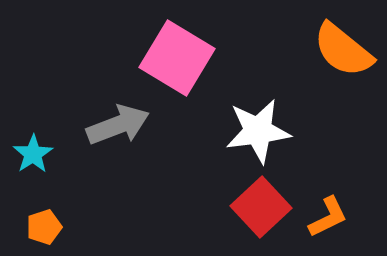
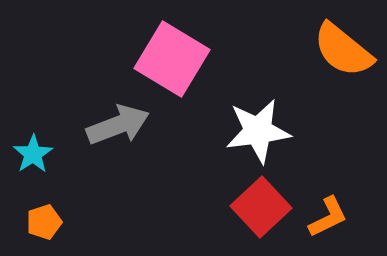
pink square: moved 5 px left, 1 px down
orange pentagon: moved 5 px up
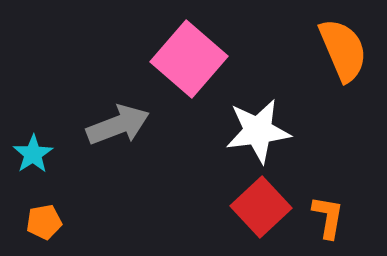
orange semicircle: rotated 152 degrees counterclockwise
pink square: moved 17 px right; rotated 10 degrees clockwise
orange L-shape: rotated 54 degrees counterclockwise
orange pentagon: rotated 8 degrees clockwise
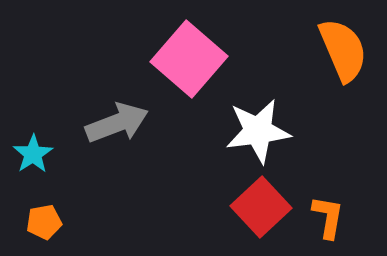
gray arrow: moved 1 px left, 2 px up
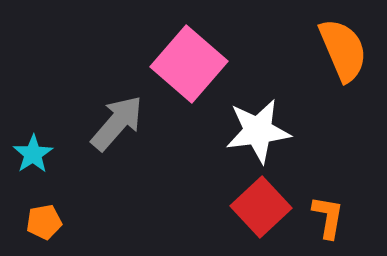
pink square: moved 5 px down
gray arrow: rotated 28 degrees counterclockwise
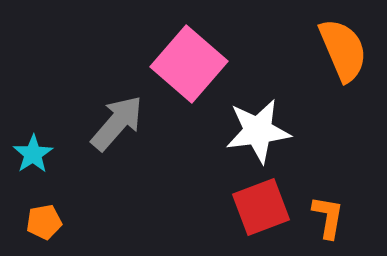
red square: rotated 22 degrees clockwise
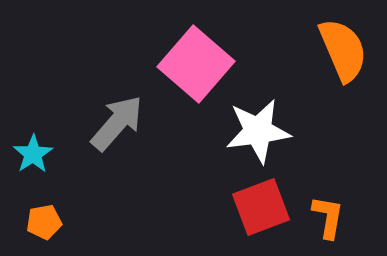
pink square: moved 7 px right
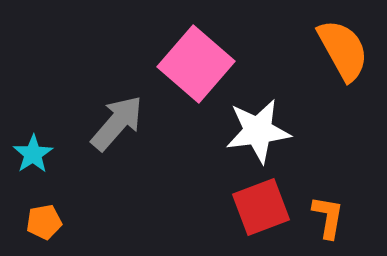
orange semicircle: rotated 6 degrees counterclockwise
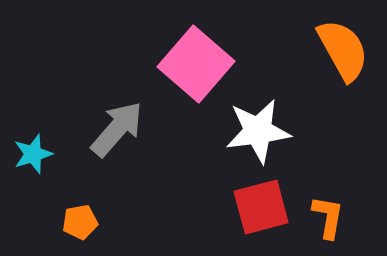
gray arrow: moved 6 px down
cyan star: rotated 15 degrees clockwise
red square: rotated 6 degrees clockwise
orange pentagon: moved 36 px right
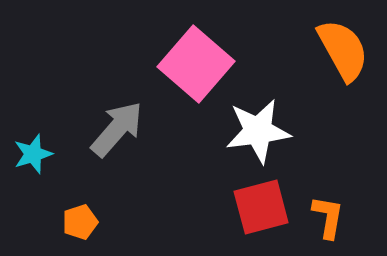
orange pentagon: rotated 8 degrees counterclockwise
